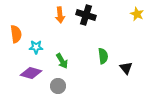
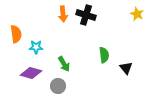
orange arrow: moved 3 px right, 1 px up
green semicircle: moved 1 px right, 1 px up
green arrow: moved 2 px right, 3 px down
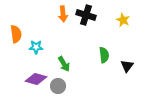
yellow star: moved 14 px left, 6 px down
black triangle: moved 1 px right, 2 px up; rotated 16 degrees clockwise
purple diamond: moved 5 px right, 6 px down
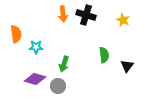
green arrow: rotated 49 degrees clockwise
purple diamond: moved 1 px left
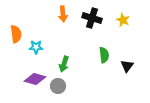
black cross: moved 6 px right, 3 px down
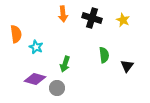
cyan star: rotated 24 degrees clockwise
green arrow: moved 1 px right
gray circle: moved 1 px left, 2 px down
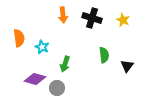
orange arrow: moved 1 px down
orange semicircle: moved 3 px right, 4 px down
cyan star: moved 6 px right
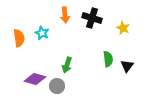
orange arrow: moved 2 px right
yellow star: moved 8 px down
cyan star: moved 14 px up
green semicircle: moved 4 px right, 4 px down
green arrow: moved 2 px right, 1 px down
gray circle: moved 2 px up
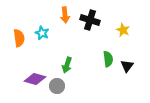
black cross: moved 2 px left, 2 px down
yellow star: moved 2 px down
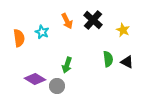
orange arrow: moved 2 px right, 6 px down; rotated 21 degrees counterclockwise
black cross: moved 3 px right; rotated 24 degrees clockwise
cyan star: moved 1 px up
black triangle: moved 4 px up; rotated 40 degrees counterclockwise
purple diamond: rotated 15 degrees clockwise
